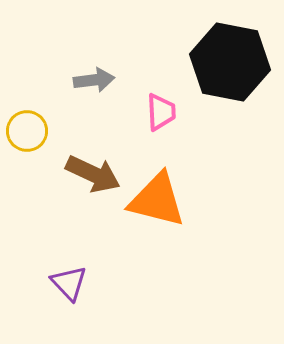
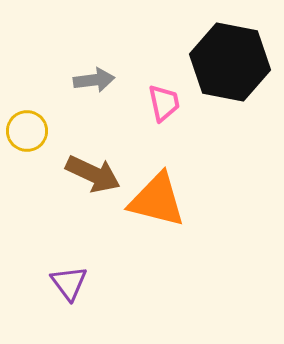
pink trapezoid: moved 3 px right, 9 px up; rotated 9 degrees counterclockwise
purple triangle: rotated 6 degrees clockwise
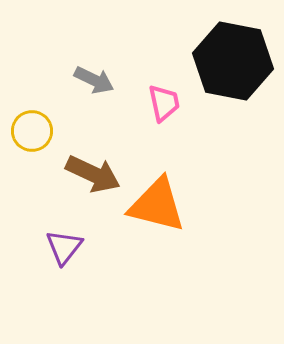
black hexagon: moved 3 px right, 1 px up
gray arrow: rotated 33 degrees clockwise
yellow circle: moved 5 px right
orange triangle: moved 5 px down
purple triangle: moved 5 px left, 36 px up; rotated 15 degrees clockwise
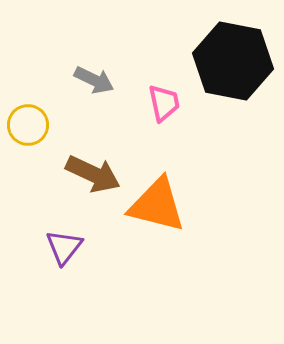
yellow circle: moved 4 px left, 6 px up
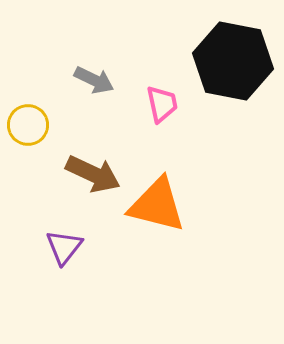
pink trapezoid: moved 2 px left, 1 px down
